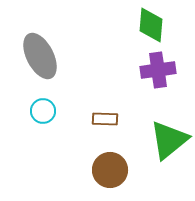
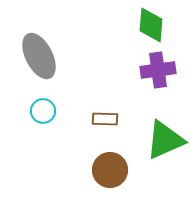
gray ellipse: moved 1 px left
green triangle: moved 4 px left; rotated 15 degrees clockwise
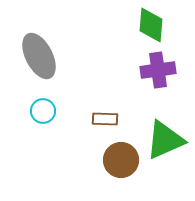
brown circle: moved 11 px right, 10 px up
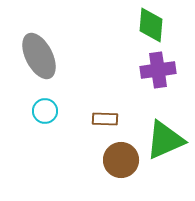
cyan circle: moved 2 px right
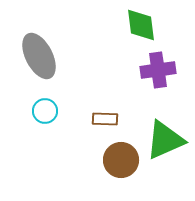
green diamond: moved 10 px left; rotated 12 degrees counterclockwise
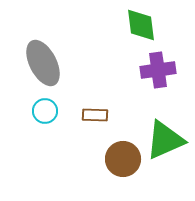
gray ellipse: moved 4 px right, 7 px down
brown rectangle: moved 10 px left, 4 px up
brown circle: moved 2 px right, 1 px up
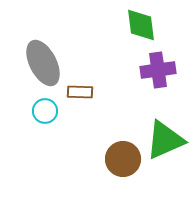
brown rectangle: moved 15 px left, 23 px up
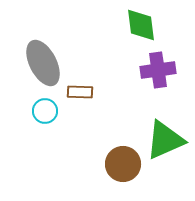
brown circle: moved 5 px down
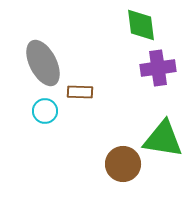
purple cross: moved 2 px up
green triangle: moved 2 px left, 1 px up; rotated 33 degrees clockwise
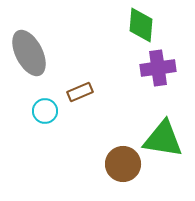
green diamond: rotated 12 degrees clockwise
gray ellipse: moved 14 px left, 10 px up
brown rectangle: rotated 25 degrees counterclockwise
